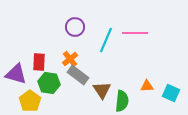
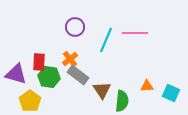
green hexagon: moved 6 px up
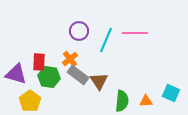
purple circle: moved 4 px right, 4 px down
orange triangle: moved 1 px left, 15 px down
brown triangle: moved 3 px left, 9 px up
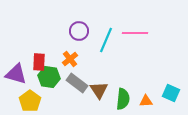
gray rectangle: moved 1 px left, 8 px down
brown triangle: moved 9 px down
green semicircle: moved 1 px right, 2 px up
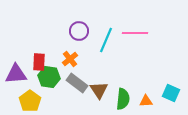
purple triangle: rotated 20 degrees counterclockwise
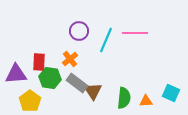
green hexagon: moved 1 px right, 1 px down
brown triangle: moved 6 px left, 1 px down
green semicircle: moved 1 px right, 1 px up
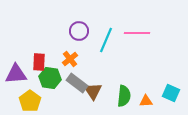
pink line: moved 2 px right
green semicircle: moved 2 px up
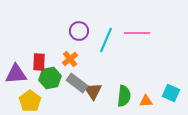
green hexagon: rotated 20 degrees counterclockwise
